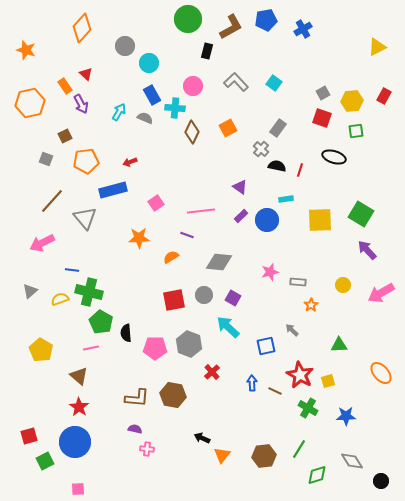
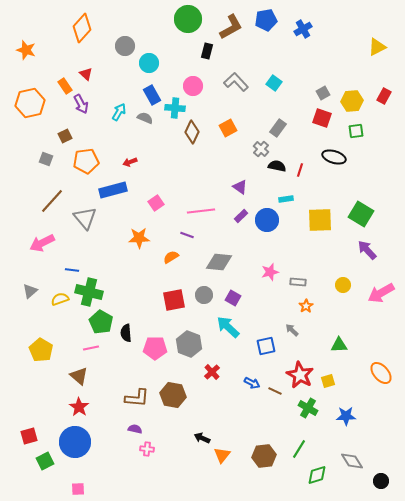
orange star at (311, 305): moved 5 px left, 1 px down
blue arrow at (252, 383): rotated 119 degrees clockwise
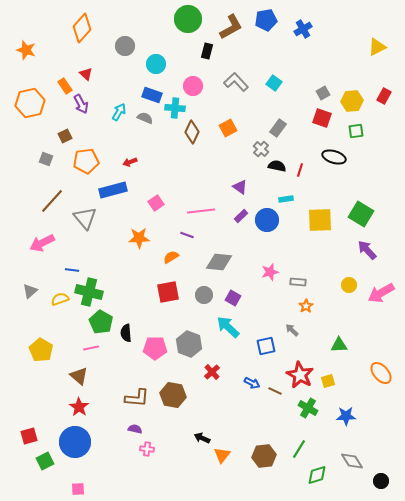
cyan circle at (149, 63): moved 7 px right, 1 px down
blue rectangle at (152, 95): rotated 42 degrees counterclockwise
yellow circle at (343, 285): moved 6 px right
red square at (174, 300): moved 6 px left, 8 px up
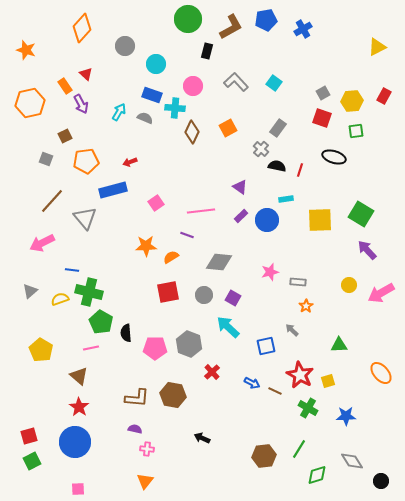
orange star at (139, 238): moved 7 px right, 8 px down
orange triangle at (222, 455): moved 77 px left, 26 px down
green square at (45, 461): moved 13 px left
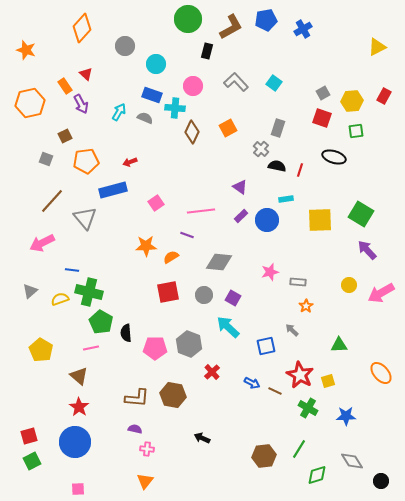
gray rectangle at (278, 128): rotated 18 degrees counterclockwise
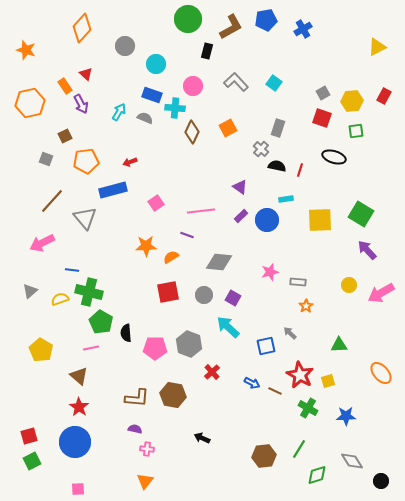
gray arrow at (292, 330): moved 2 px left, 3 px down
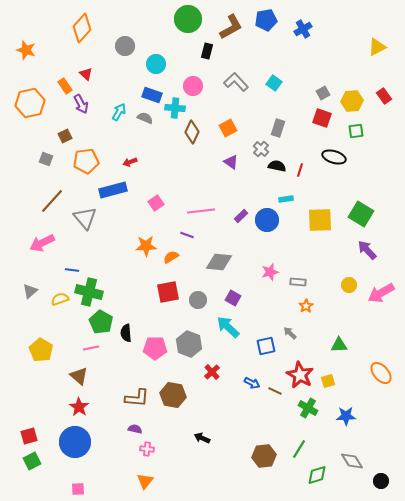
red rectangle at (384, 96): rotated 63 degrees counterclockwise
purple triangle at (240, 187): moved 9 px left, 25 px up
gray circle at (204, 295): moved 6 px left, 5 px down
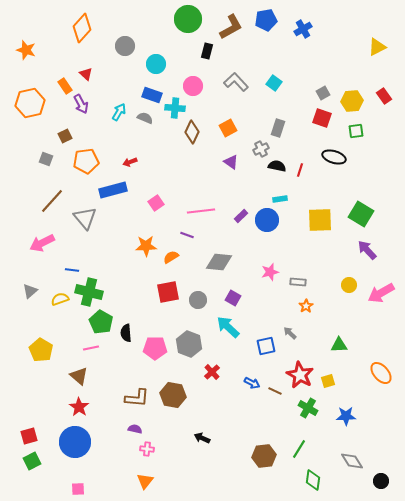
gray cross at (261, 149): rotated 21 degrees clockwise
cyan rectangle at (286, 199): moved 6 px left
green diamond at (317, 475): moved 4 px left, 5 px down; rotated 65 degrees counterclockwise
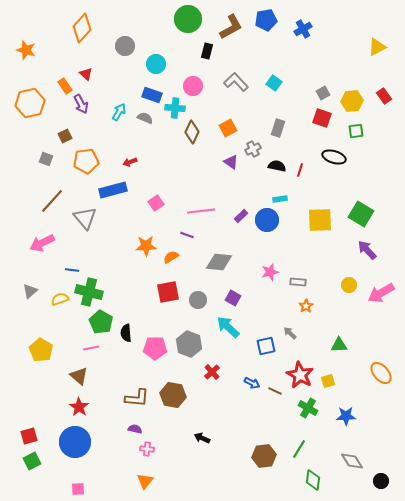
gray cross at (261, 149): moved 8 px left
